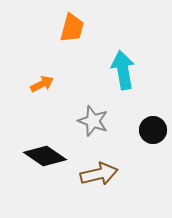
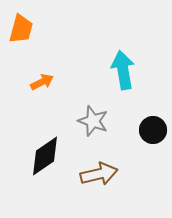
orange trapezoid: moved 51 px left, 1 px down
orange arrow: moved 2 px up
black diamond: rotated 69 degrees counterclockwise
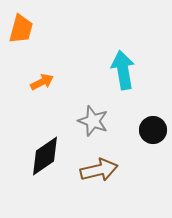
brown arrow: moved 4 px up
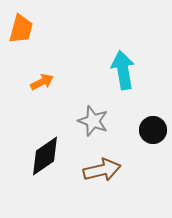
brown arrow: moved 3 px right
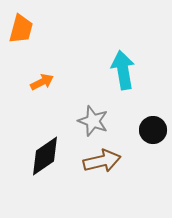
brown arrow: moved 9 px up
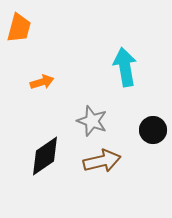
orange trapezoid: moved 2 px left, 1 px up
cyan arrow: moved 2 px right, 3 px up
orange arrow: rotated 10 degrees clockwise
gray star: moved 1 px left
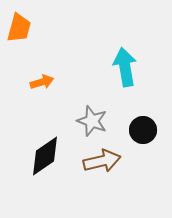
black circle: moved 10 px left
